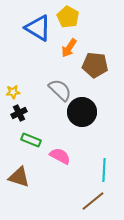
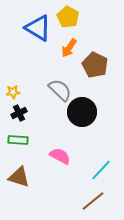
brown pentagon: rotated 20 degrees clockwise
green rectangle: moved 13 px left; rotated 18 degrees counterclockwise
cyan line: moved 3 px left; rotated 40 degrees clockwise
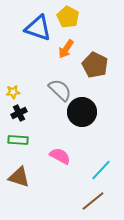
blue triangle: rotated 12 degrees counterclockwise
orange arrow: moved 3 px left, 1 px down
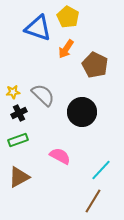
gray semicircle: moved 17 px left, 5 px down
green rectangle: rotated 24 degrees counterclockwise
brown triangle: rotated 45 degrees counterclockwise
brown line: rotated 20 degrees counterclockwise
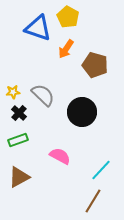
brown pentagon: rotated 10 degrees counterclockwise
black cross: rotated 21 degrees counterclockwise
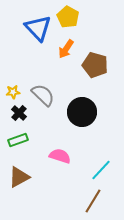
blue triangle: rotated 28 degrees clockwise
pink semicircle: rotated 10 degrees counterclockwise
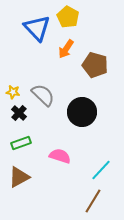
blue triangle: moved 1 px left
yellow star: rotated 16 degrees clockwise
green rectangle: moved 3 px right, 3 px down
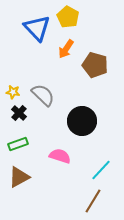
black circle: moved 9 px down
green rectangle: moved 3 px left, 1 px down
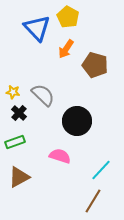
black circle: moved 5 px left
green rectangle: moved 3 px left, 2 px up
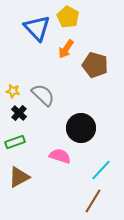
yellow star: moved 1 px up
black circle: moved 4 px right, 7 px down
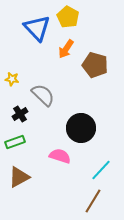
yellow star: moved 1 px left, 12 px up
black cross: moved 1 px right, 1 px down; rotated 14 degrees clockwise
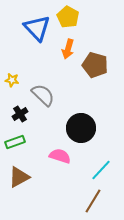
orange arrow: moved 2 px right; rotated 18 degrees counterclockwise
yellow star: moved 1 px down
